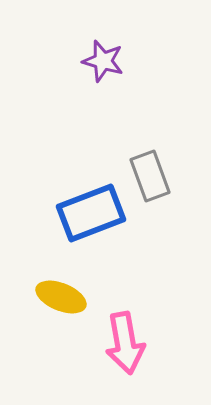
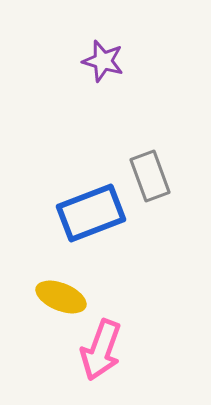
pink arrow: moved 24 px left, 7 px down; rotated 30 degrees clockwise
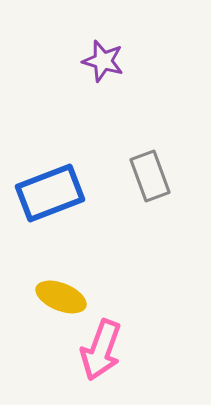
blue rectangle: moved 41 px left, 20 px up
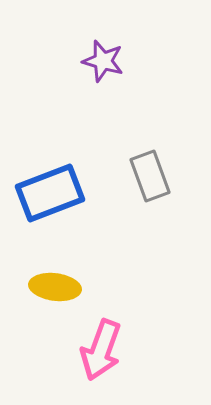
yellow ellipse: moved 6 px left, 10 px up; rotated 15 degrees counterclockwise
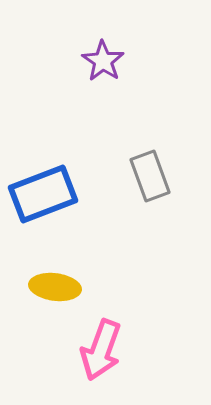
purple star: rotated 18 degrees clockwise
blue rectangle: moved 7 px left, 1 px down
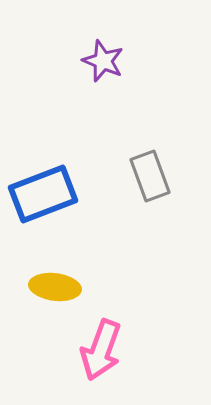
purple star: rotated 12 degrees counterclockwise
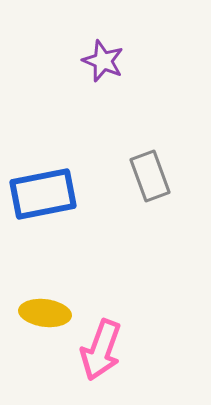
blue rectangle: rotated 10 degrees clockwise
yellow ellipse: moved 10 px left, 26 px down
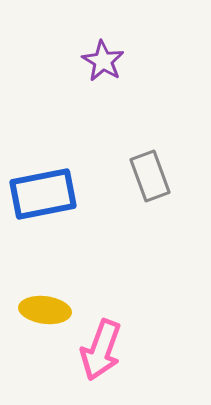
purple star: rotated 9 degrees clockwise
yellow ellipse: moved 3 px up
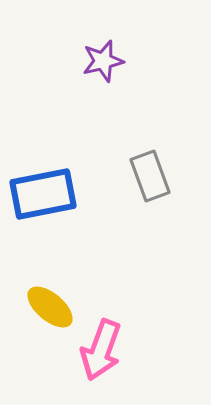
purple star: rotated 27 degrees clockwise
yellow ellipse: moved 5 px right, 3 px up; rotated 33 degrees clockwise
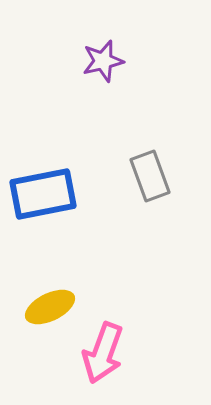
yellow ellipse: rotated 66 degrees counterclockwise
pink arrow: moved 2 px right, 3 px down
